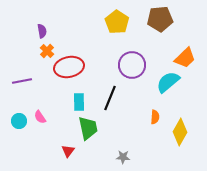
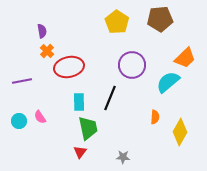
red triangle: moved 12 px right, 1 px down
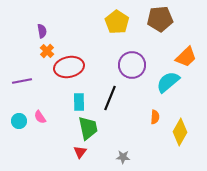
orange trapezoid: moved 1 px right, 1 px up
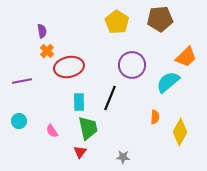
pink semicircle: moved 12 px right, 14 px down
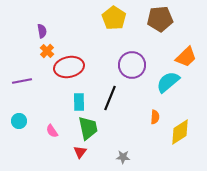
yellow pentagon: moved 3 px left, 4 px up
yellow diamond: rotated 28 degrees clockwise
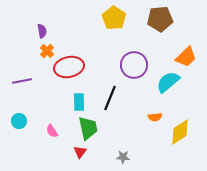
purple circle: moved 2 px right
orange semicircle: rotated 80 degrees clockwise
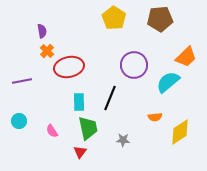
gray star: moved 17 px up
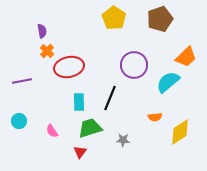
brown pentagon: rotated 15 degrees counterclockwise
green trapezoid: moved 2 px right; rotated 95 degrees counterclockwise
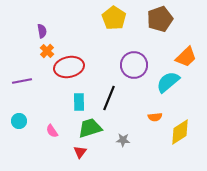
black line: moved 1 px left
